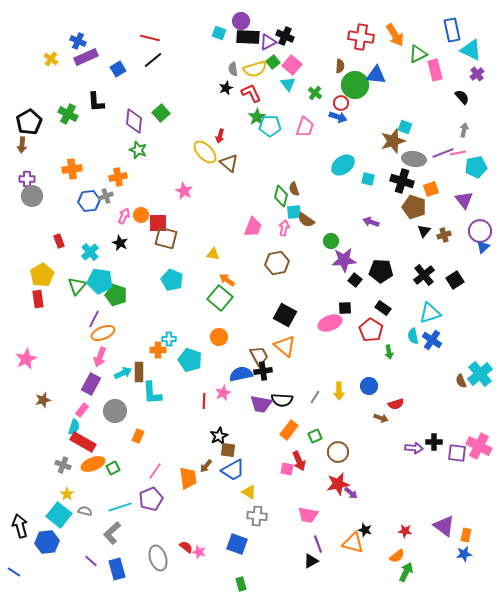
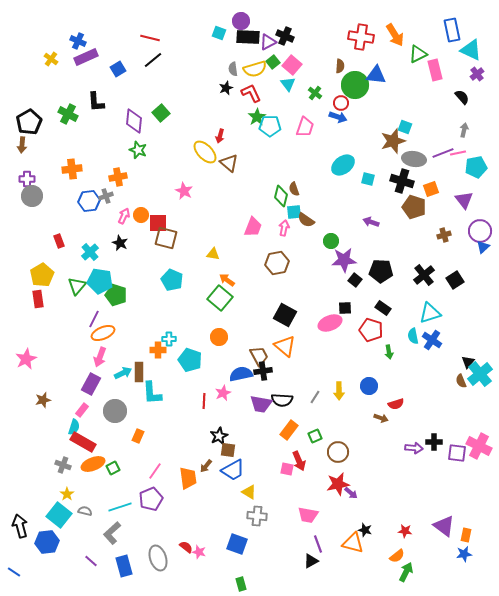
black triangle at (424, 231): moved 44 px right, 131 px down
red pentagon at (371, 330): rotated 15 degrees counterclockwise
blue rectangle at (117, 569): moved 7 px right, 3 px up
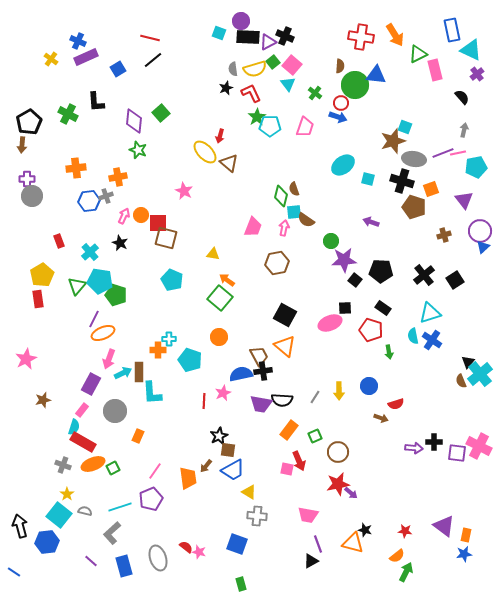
orange cross at (72, 169): moved 4 px right, 1 px up
pink arrow at (100, 357): moved 9 px right, 2 px down
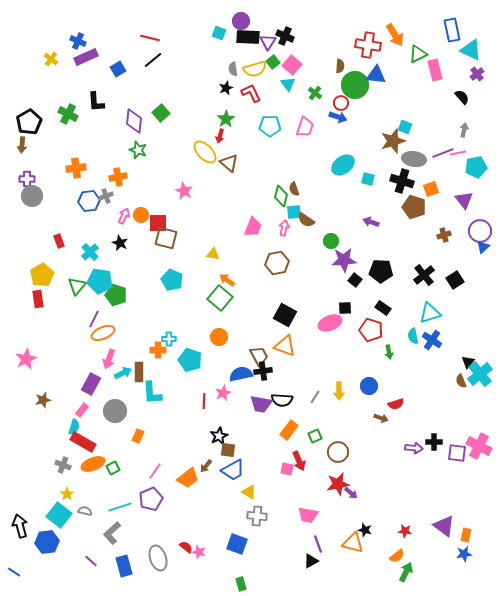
red cross at (361, 37): moved 7 px right, 8 px down
purple triangle at (268, 42): rotated 30 degrees counterclockwise
green star at (257, 117): moved 31 px left, 2 px down
orange triangle at (285, 346): rotated 20 degrees counterclockwise
orange trapezoid at (188, 478): rotated 60 degrees clockwise
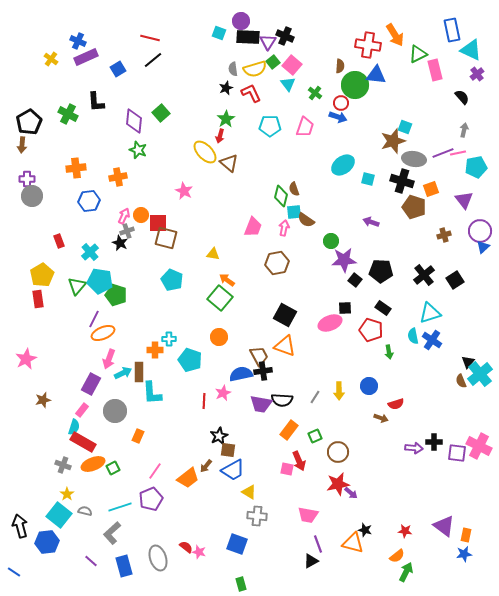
gray cross at (106, 196): moved 21 px right, 35 px down
orange cross at (158, 350): moved 3 px left
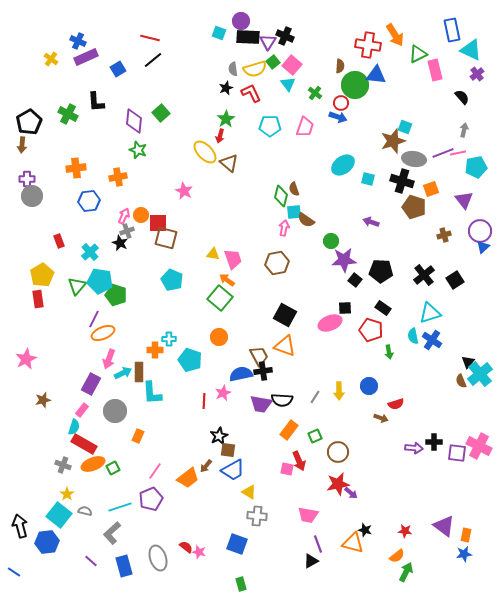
pink trapezoid at (253, 227): moved 20 px left, 32 px down; rotated 40 degrees counterclockwise
red rectangle at (83, 442): moved 1 px right, 2 px down
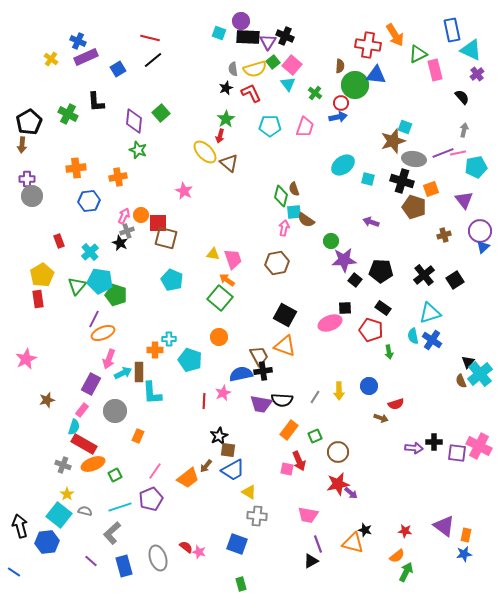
blue arrow at (338, 117): rotated 30 degrees counterclockwise
brown star at (43, 400): moved 4 px right
green square at (113, 468): moved 2 px right, 7 px down
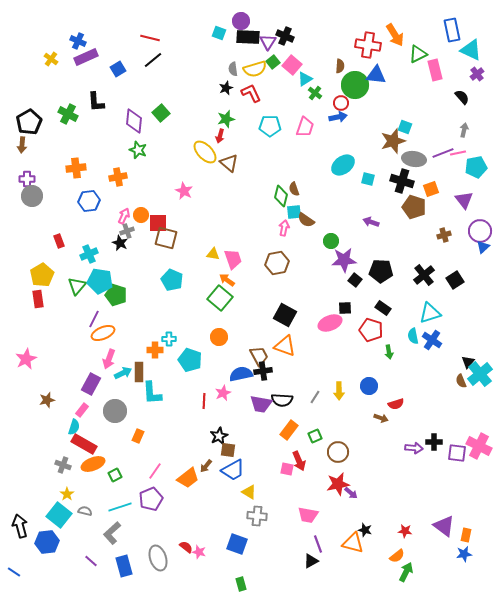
cyan triangle at (288, 84): moved 17 px right, 5 px up; rotated 35 degrees clockwise
green star at (226, 119): rotated 18 degrees clockwise
cyan cross at (90, 252): moved 1 px left, 2 px down; rotated 18 degrees clockwise
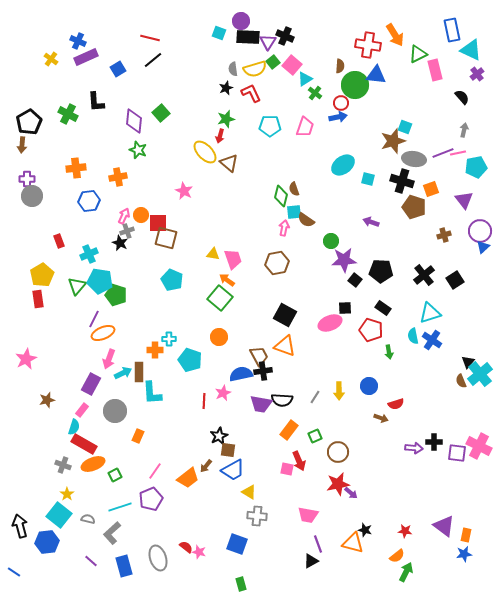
gray semicircle at (85, 511): moved 3 px right, 8 px down
